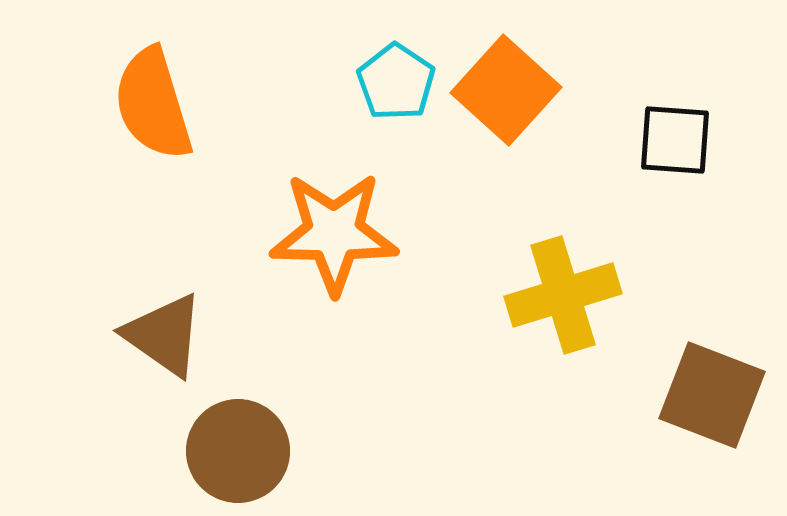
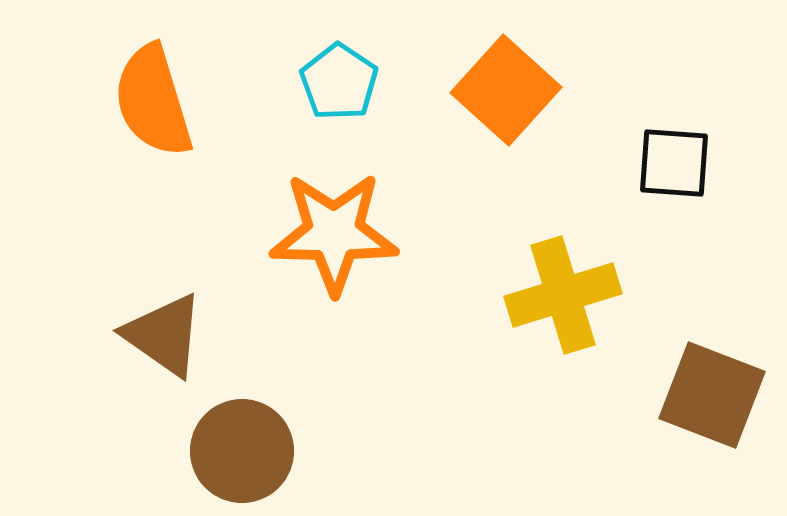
cyan pentagon: moved 57 px left
orange semicircle: moved 3 px up
black square: moved 1 px left, 23 px down
brown circle: moved 4 px right
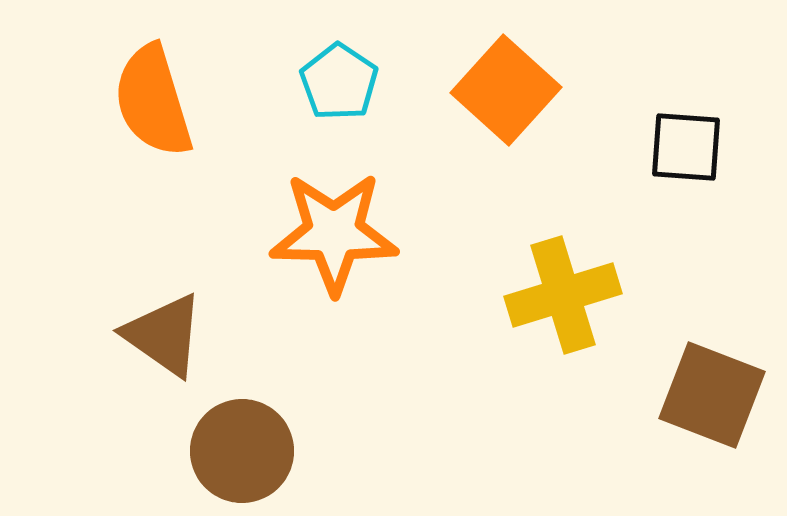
black square: moved 12 px right, 16 px up
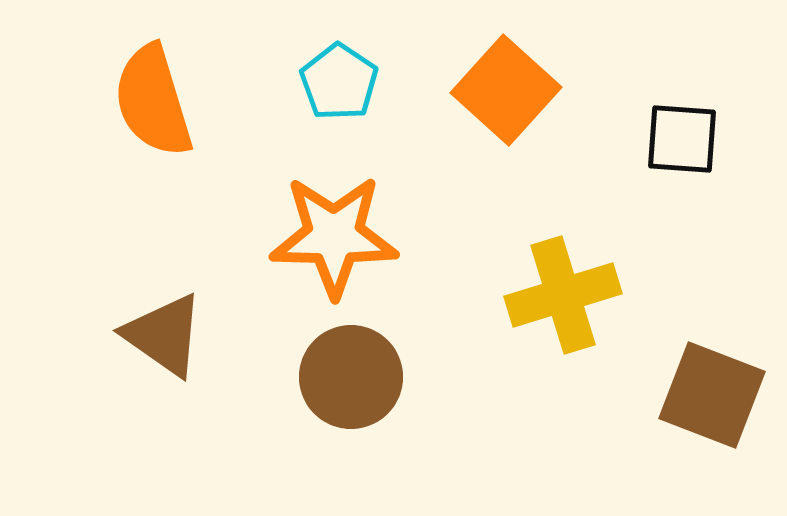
black square: moved 4 px left, 8 px up
orange star: moved 3 px down
brown circle: moved 109 px right, 74 px up
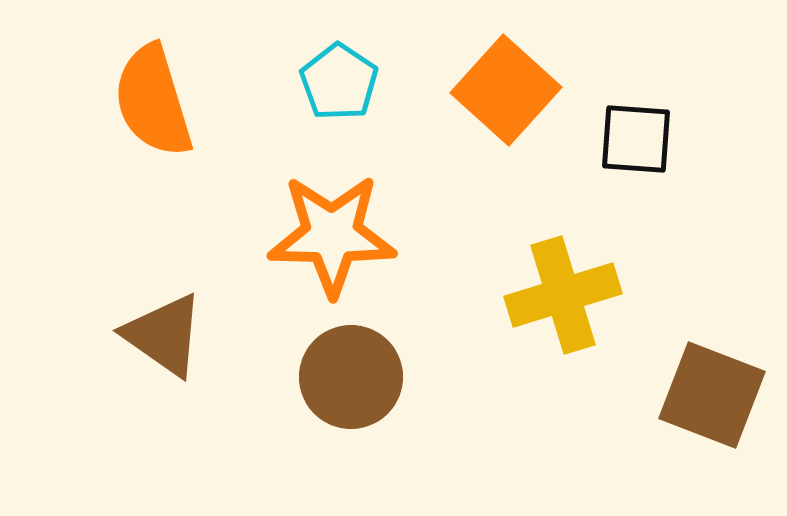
black square: moved 46 px left
orange star: moved 2 px left, 1 px up
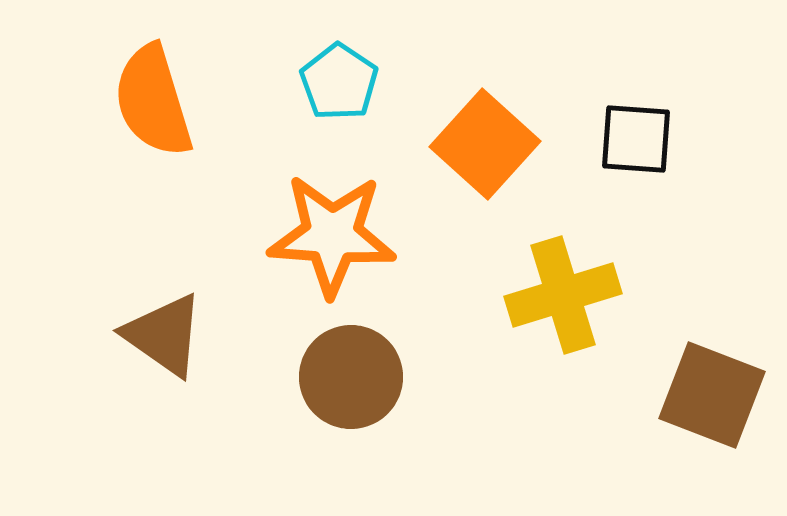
orange square: moved 21 px left, 54 px down
orange star: rotated 3 degrees clockwise
